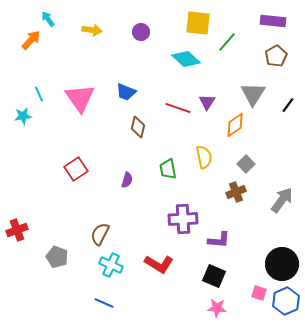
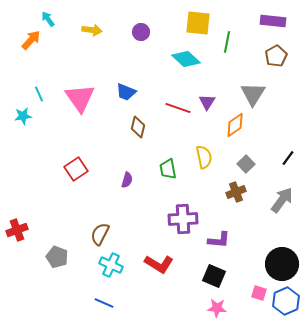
green line: rotated 30 degrees counterclockwise
black line: moved 53 px down
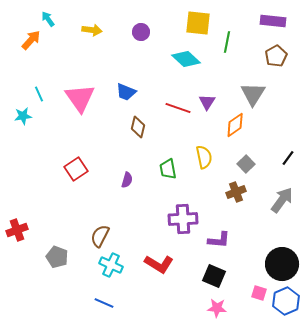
brown semicircle: moved 2 px down
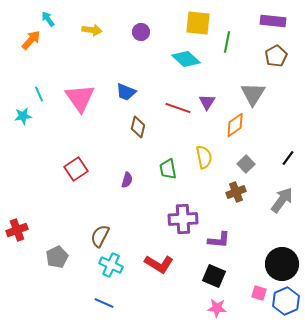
gray pentagon: rotated 25 degrees clockwise
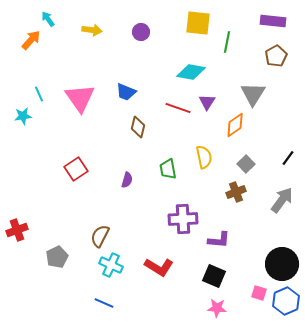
cyan diamond: moved 5 px right, 13 px down; rotated 32 degrees counterclockwise
red L-shape: moved 3 px down
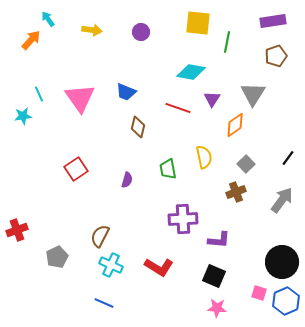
purple rectangle: rotated 15 degrees counterclockwise
brown pentagon: rotated 10 degrees clockwise
purple triangle: moved 5 px right, 3 px up
black circle: moved 2 px up
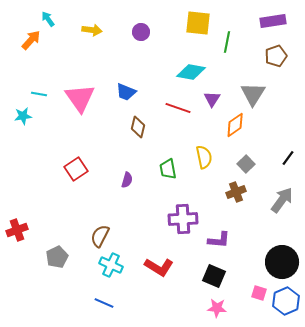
cyan line: rotated 56 degrees counterclockwise
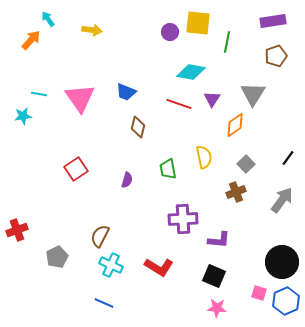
purple circle: moved 29 px right
red line: moved 1 px right, 4 px up
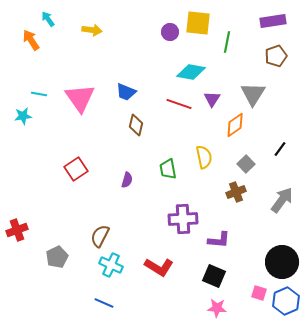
orange arrow: rotated 75 degrees counterclockwise
brown diamond: moved 2 px left, 2 px up
black line: moved 8 px left, 9 px up
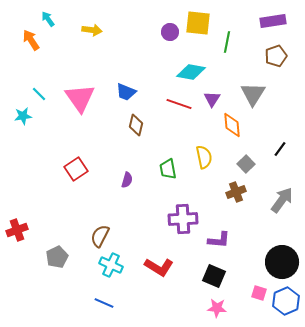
cyan line: rotated 35 degrees clockwise
orange diamond: moved 3 px left; rotated 60 degrees counterclockwise
